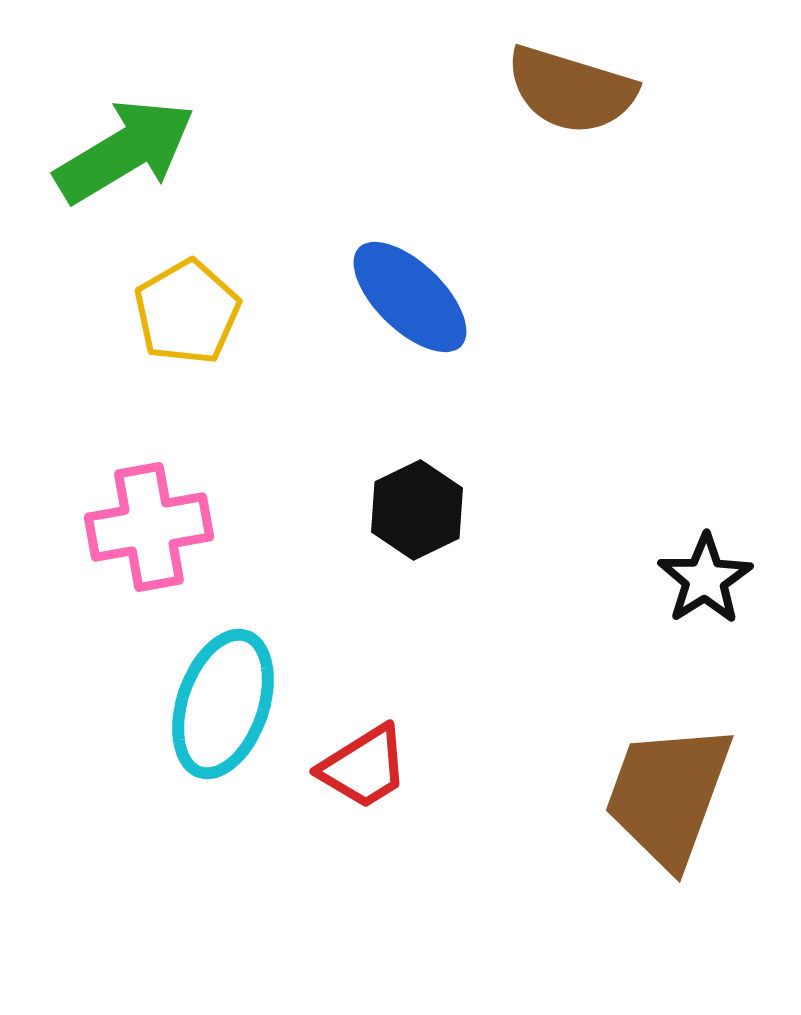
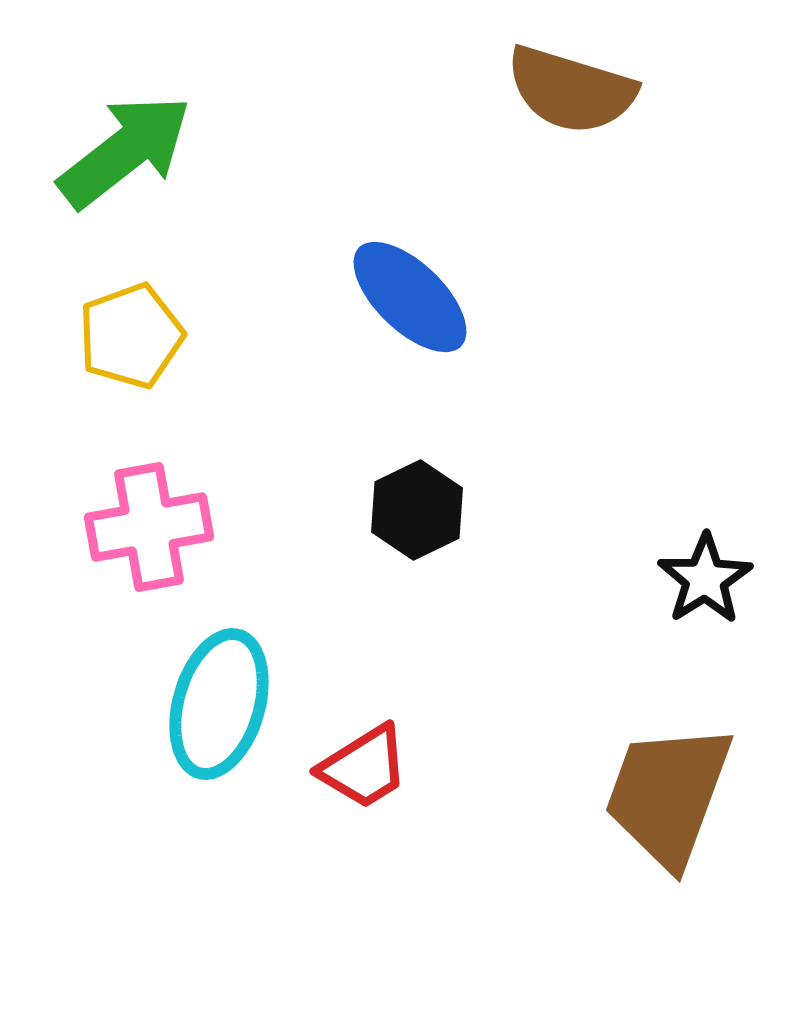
green arrow: rotated 7 degrees counterclockwise
yellow pentagon: moved 56 px left, 24 px down; rotated 10 degrees clockwise
cyan ellipse: moved 4 px left; rotated 3 degrees counterclockwise
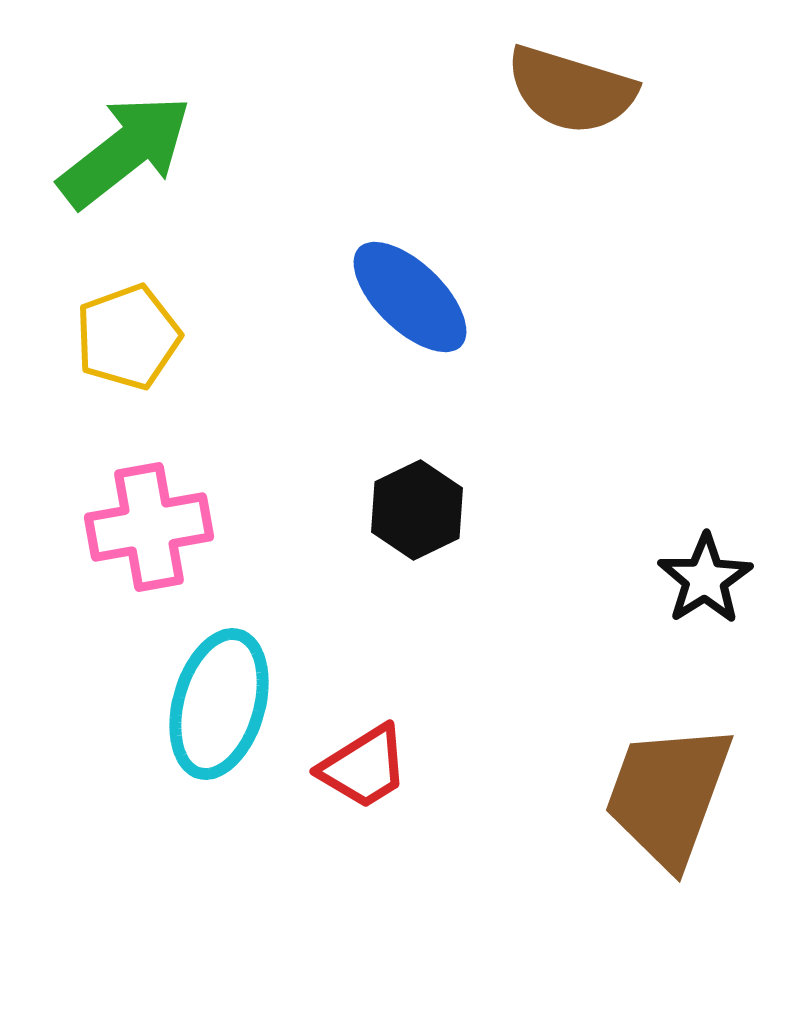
yellow pentagon: moved 3 px left, 1 px down
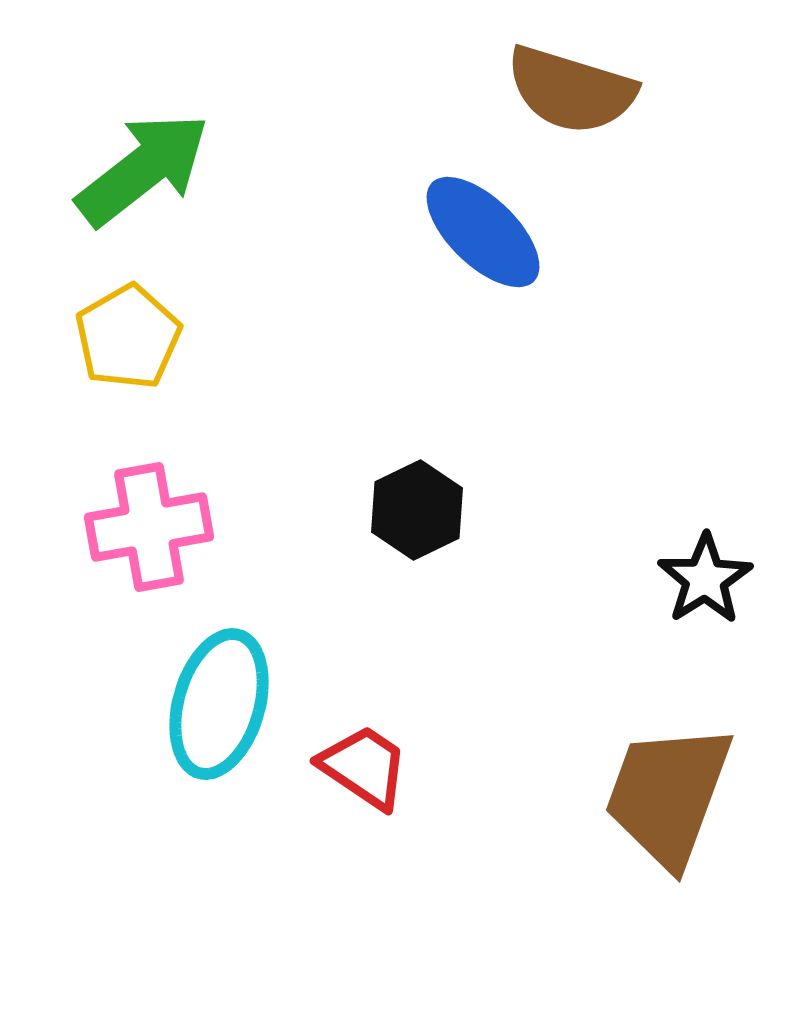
green arrow: moved 18 px right, 18 px down
blue ellipse: moved 73 px right, 65 px up
yellow pentagon: rotated 10 degrees counterclockwise
red trapezoid: rotated 114 degrees counterclockwise
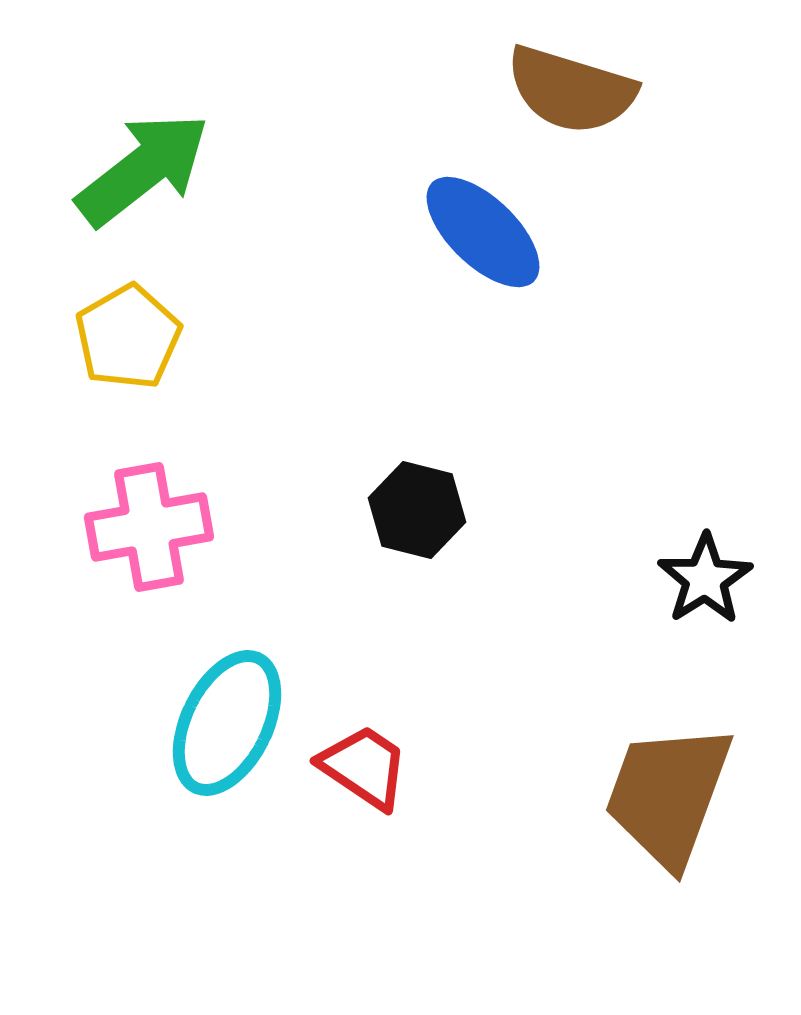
black hexagon: rotated 20 degrees counterclockwise
cyan ellipse: moved 8 px right, 19 px down; rotated 10 degrees clockwise
